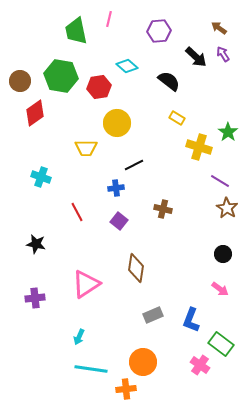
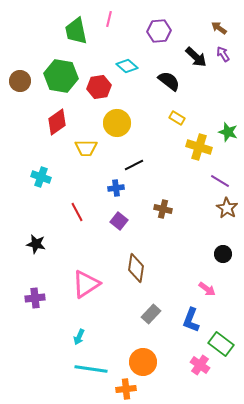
red diamond: moved 22 px right, 9 px down
green star: rotated 18 degrees counterclockwise
pink arrow: moved 13 px left
gray rectangle: moved 2 px left, 1 px up; rotated 24 degrees counterclockwise
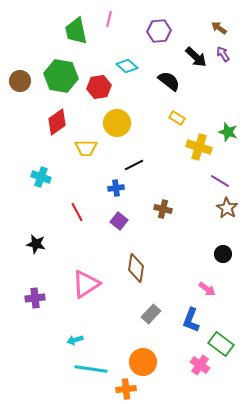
cyan arrow: moved 4 px left, 3 px down; rotated 49 degrees clockwise
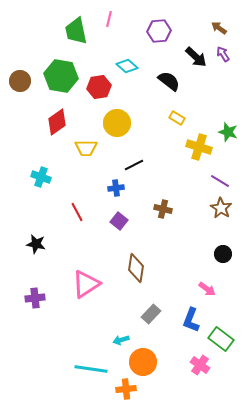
brown star: moved 6 px left
cyan arrow: moved 46 px right
green rectangle: moved 5 px up
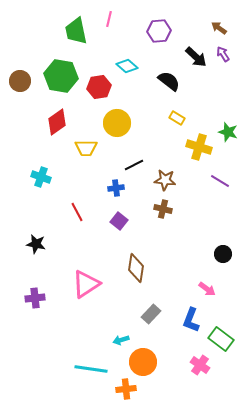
brown star: moved 56 px left, 28 px up; rotated 25 degrees counterclockwise
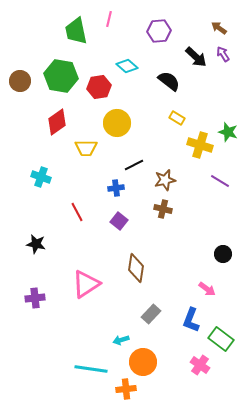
yellow cross: moved 1 px right, 2 px up
brown star: rotated 20 degrees counterclockwise
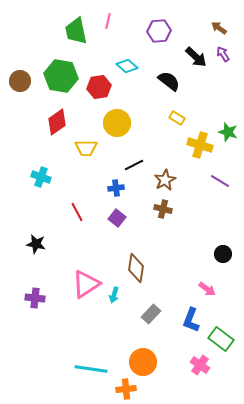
pink line: moved 1 px left, 2 px down
brown star: rotated 15 degrees counterclockwise
purple square: moved 2 px left, 3 px up
purple cross: rotated 12 degrees clockwise
cyan arrow: moved 7 px left, 45 px up; rotated 56 degrees counterclockwise
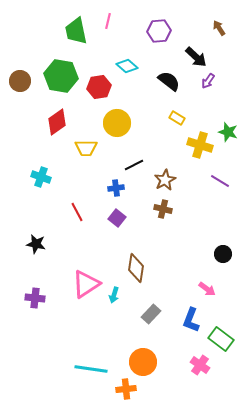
brown arrow: rotated 21 degrees clockwise
purple arrow: moved 15 px left, 27 px down; rotated 112 degrees counterclockwise
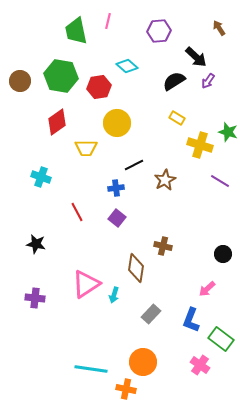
black semicircle: moved 5 px right; rotated 70 degrees counterclockwise
brown cross: moved 37 px down
pink arrow: rotated 102 degrees clockwise
orange cross: rotated 18 degrees clockwise
